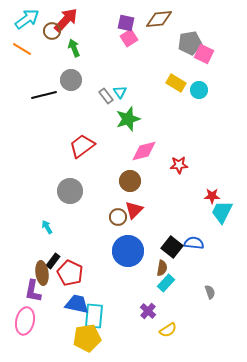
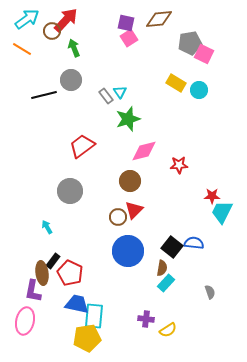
purple cross at (148, 311): moved 2 px left, 8 px down; rotated 35 degrees counterclockwise
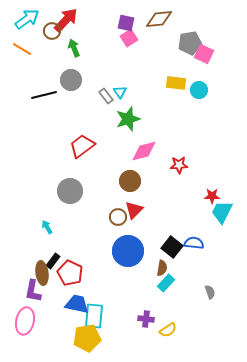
yellow rectangle at (176, 83): rotated 24 degrees counterclockwise
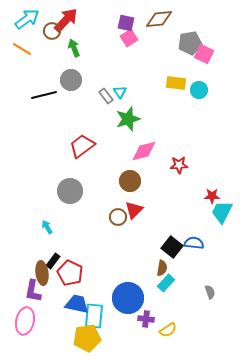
blue circle at (128, 251): moved 47 px down
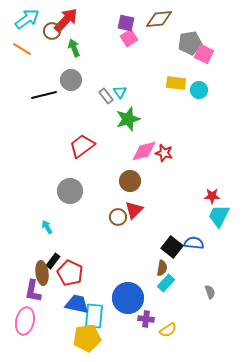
red star at (179, 165): moved 15 px left, 12 px up; rotated 18 degrees clockwise
cyan trapezoid at (222, 212): moved 3 px left, 4 px down
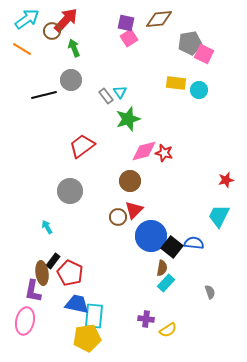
red star at (212, 196): moved 14 px right, 16 px up; rotated 14 degrees counterclockwise
blue circle at (128, 298): moved 23 px right, 62 px up
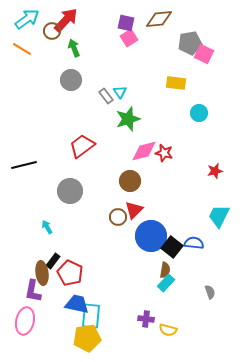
cyan circle at (199, 90): moved 23 px down
black line at (44, 95): moved 20 px left, 70 px down
red star at (226, 180): moved 11 px left, 9 px up
brown semicircle at (162, 268): moved 3 px right, 2 px down
cyan rectangle at (94, 316): moved 3 px left
yellow semicircle at (168, 330): rotated 48 degrees clockwise
